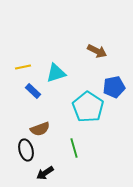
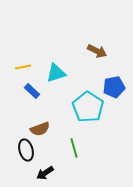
blue rectangle: moved 1 px left
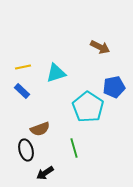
brown arrow: moved 3 px right, 4 px up
blue rectangle: moved 10 px left
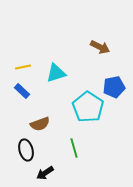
brown semicircle: moved 5 px up
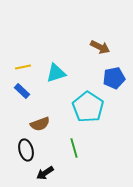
blue pentagon: moved 9 px up
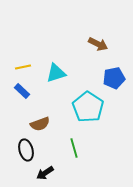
brown arrow: moved 2 px left, 3 px up
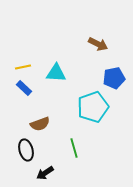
cyan triangle: rotated 20 degrees clockwise
blue rectangle: moved 2 px right, 3 px up
cyan pentagon: moved 5 px right; rotated 20 degrees clockwise
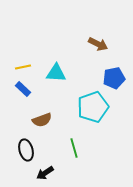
blue rectangle: moved 1 px left, 1 px down
brown semicircle: moved 2 px right, 4 px up
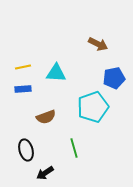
blue rectangle: rotated 49 degrees counterclockwise
brown semicircle: moved 4 px right, 3 px up
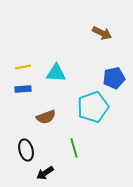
brown arrow: moved 4 px right, 11 px up
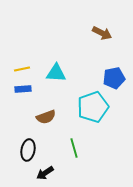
yellow line: moved 1 px left, 2 px down
black ellipse: moved 2 px right; rotated 25 degrees clockwise
